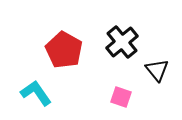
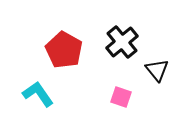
cyan L-shape: moved 2 px right, 1 px down
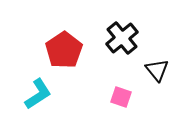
black cross: moved 4 px up
red pentagon: rotated 9 degrees clockwise
cyan L-shape: rotated 92 degrees clockwise
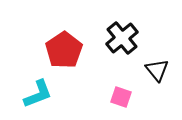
cyan L-shape: rotated 12 degrees clockwise
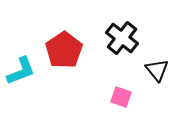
black cross: rotated 12 degrees counterclockwise
cyan L-shape: moved 17 px left, 23 px up
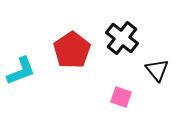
red pentagon: moved 8 px right
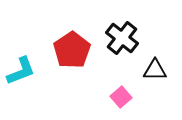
black triangle: moved 2 px left; rotated 50 degrees counterclockwise
pink square: rotated 30 degrees clockwise
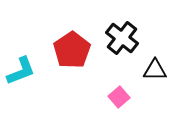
pink square: moved 2 px left
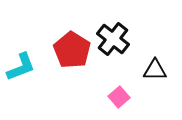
black cross: moved 9 px left, 1 px down
red pentagon: rotated 6 degrees counterclockwise
cyan L-shape: moved 4 px up
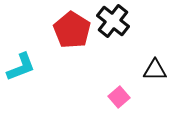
black cross: moved 18 px up
red pentagon: moved 20 px up
